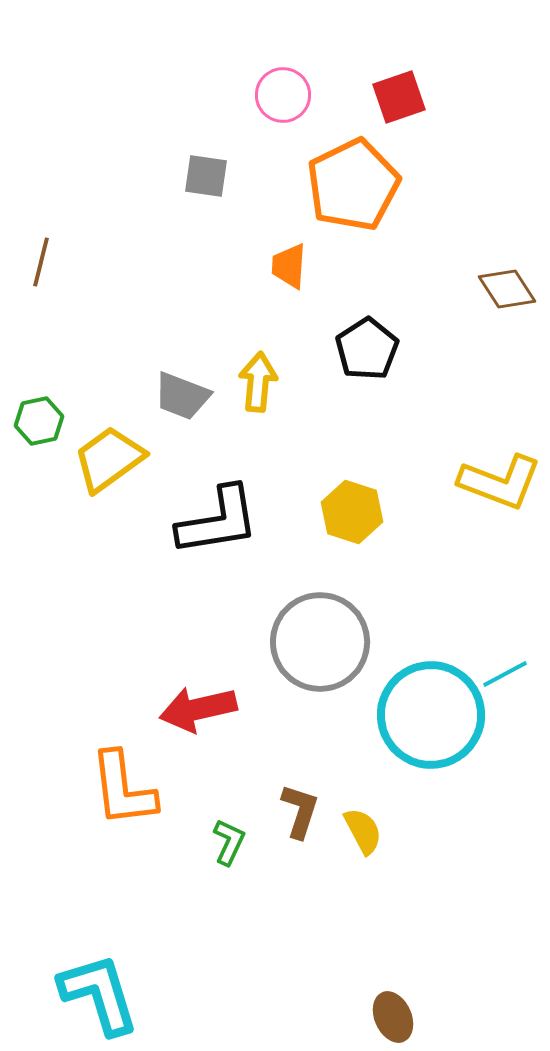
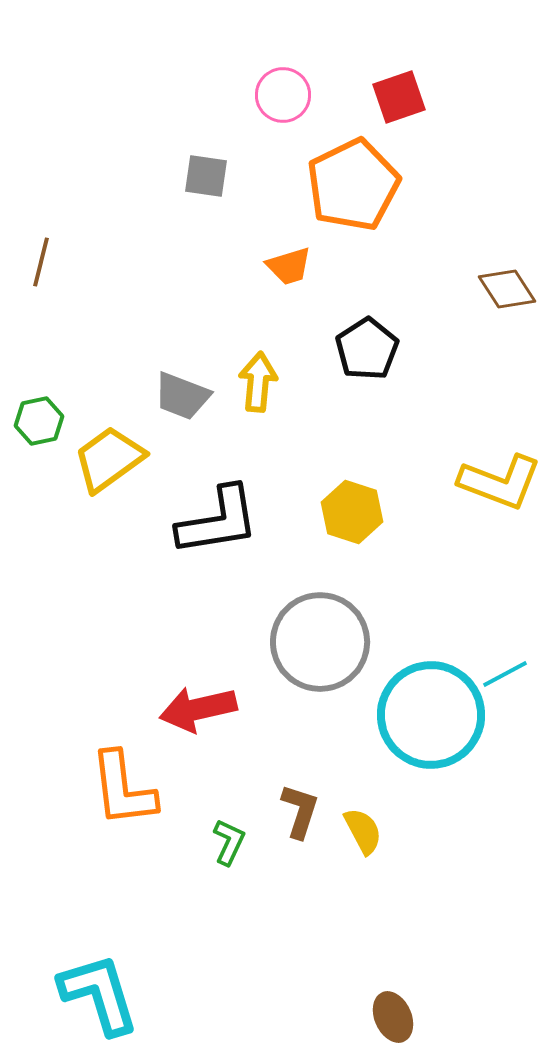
orange trapezoid: rotated 111 degrees counterclockwise
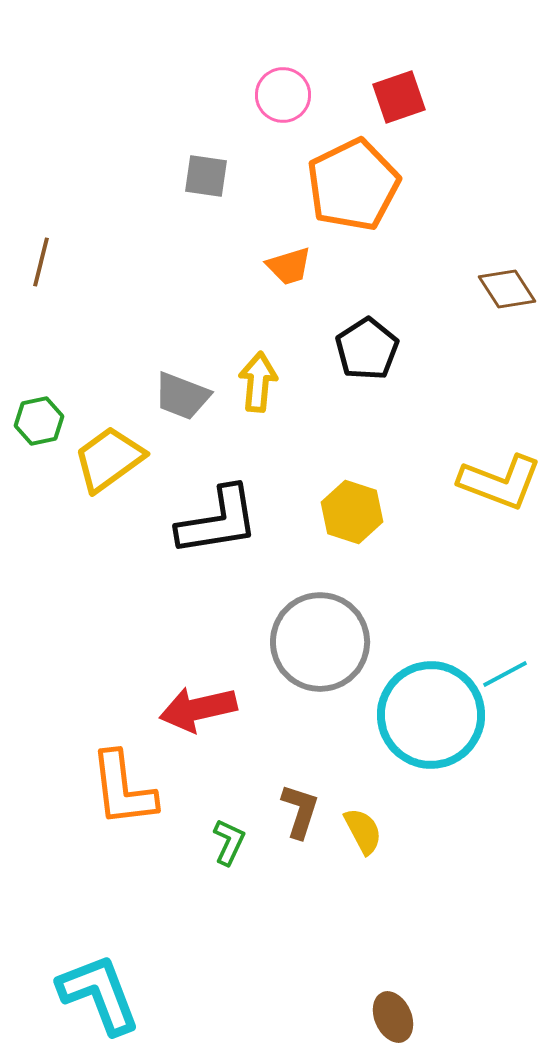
cyan L-shape: rotated 4 degrees counterclockwise
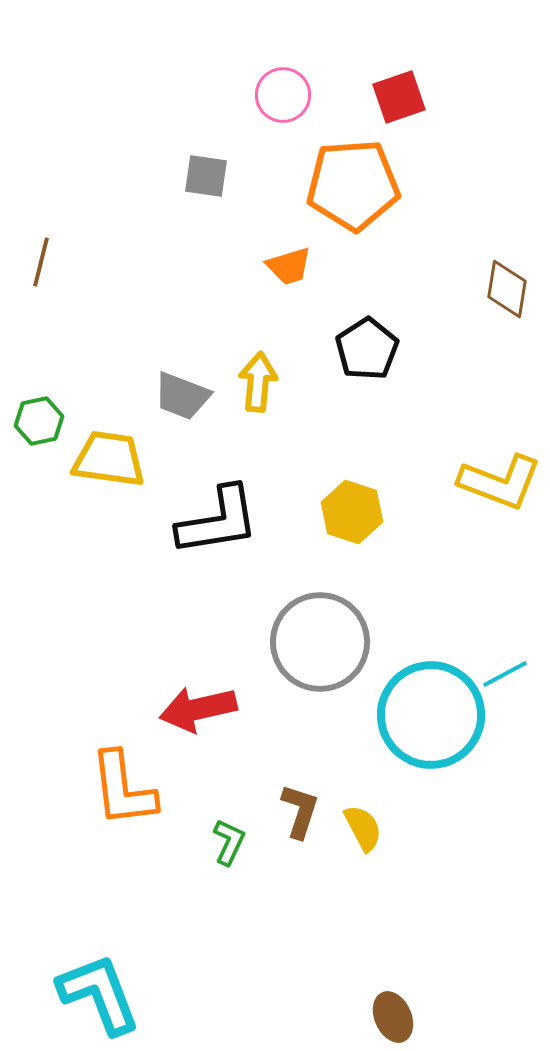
orange pentagon: rotated 22 degrees clockwise
brown diamond: rotated 42 degrees clockwise
yellow trapezoid: rotated 44 degrees clockwise
yellow semicircle: moved 3 px up
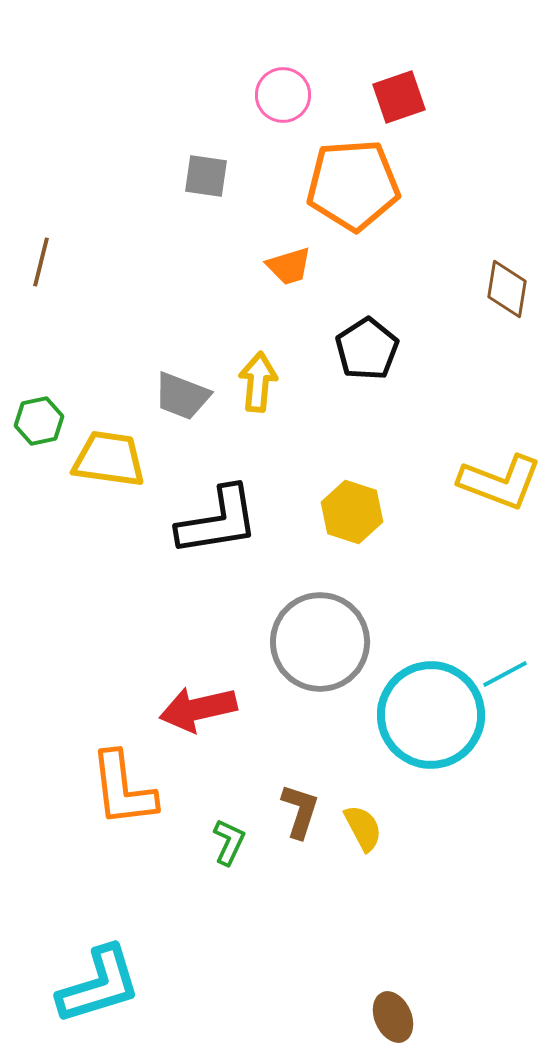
cyan L-shape: moved 9 px up; rotated 94 degrees clockwise
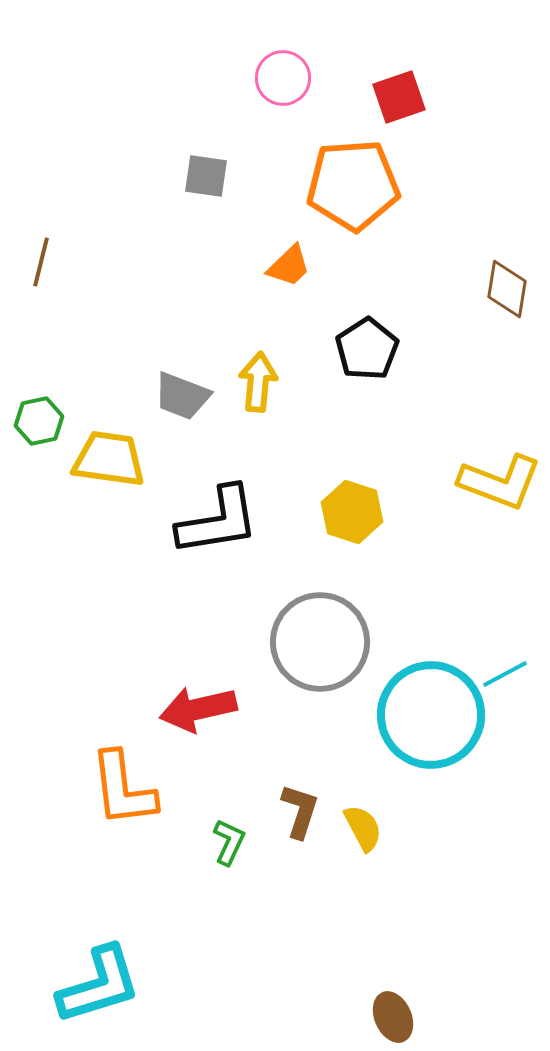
pink circle: moved 17 px up
orange trapezoid: rotated 27 degrees counterclockwise
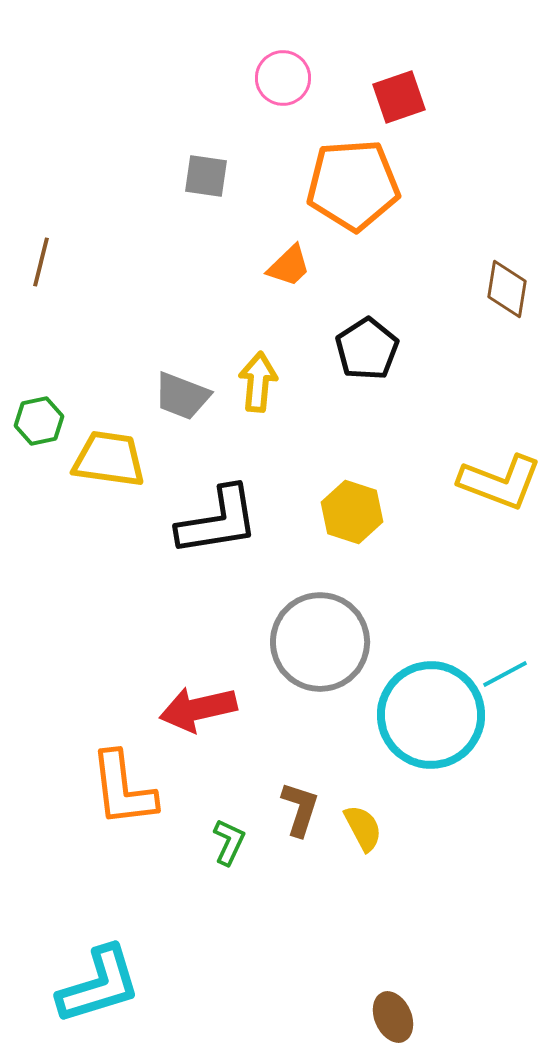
brown L-shape: moved 2 px up
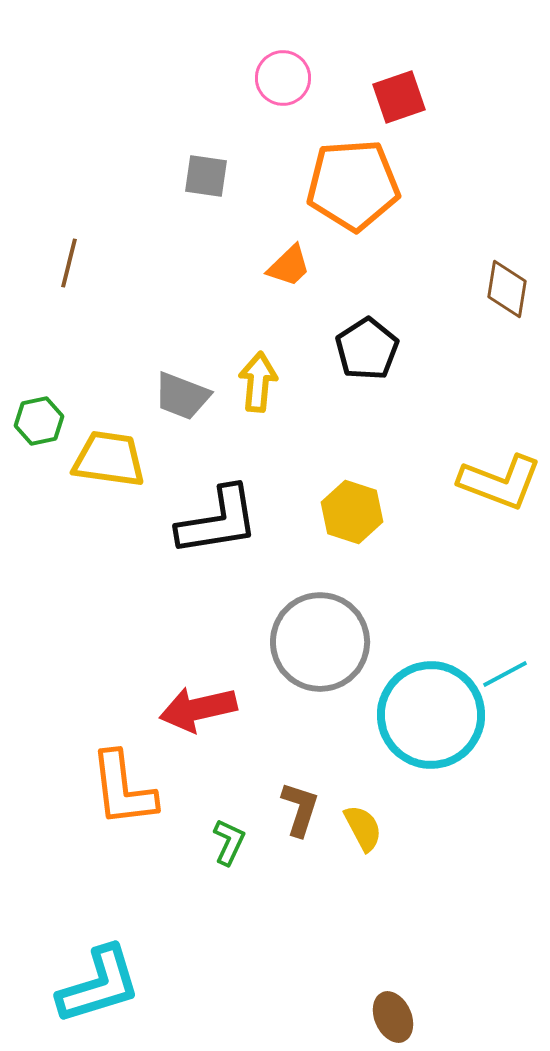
brown line: moved 28 px right, 1 px down
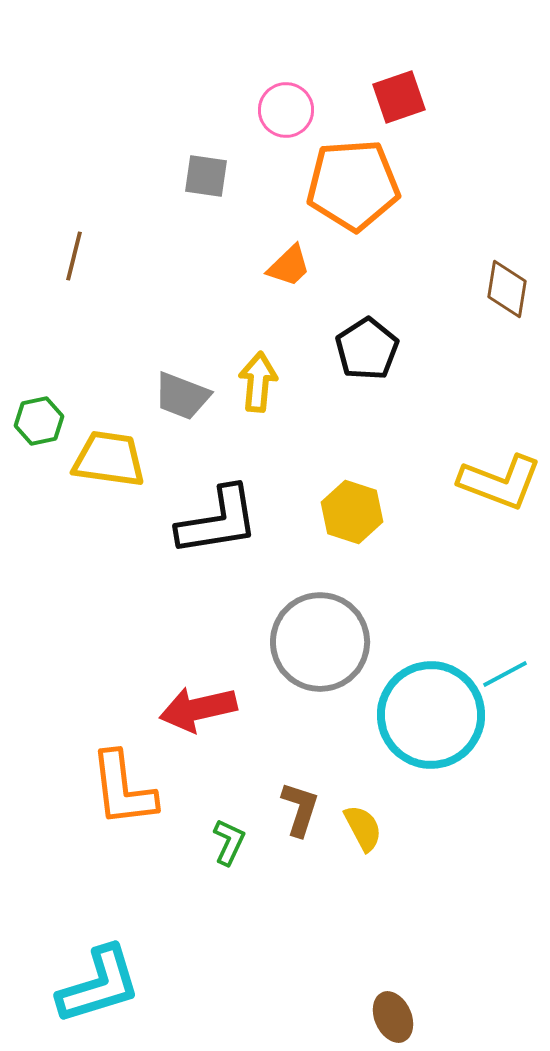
pink circle: moved 3 px right, 32 px down
brown line: moved 5 px right, 7 px up
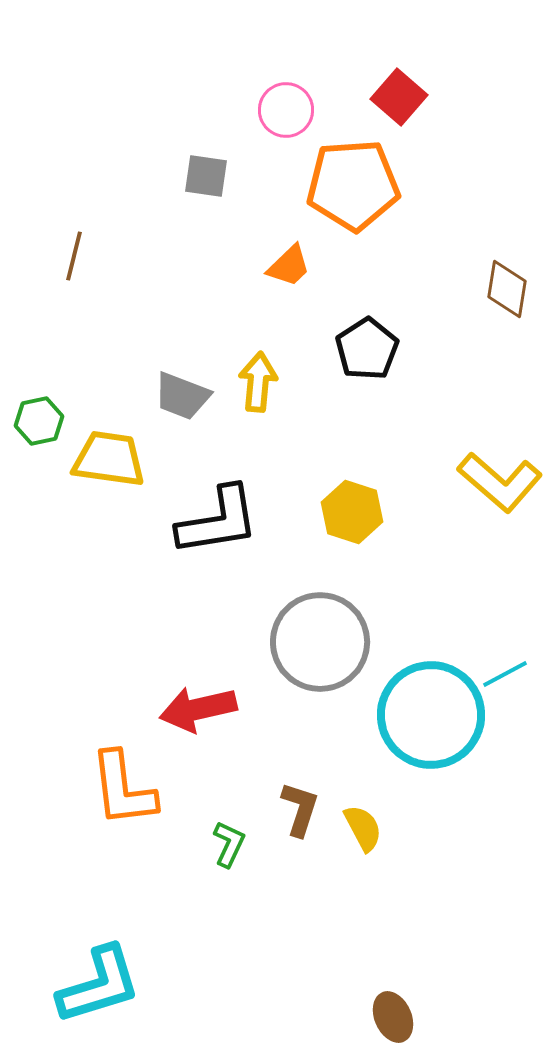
red square: rotated 30 degrees counterclockwise
yellow L-shape: rotated 20 degrees clockwise
green L-shape: moved 2 px down
